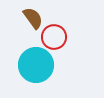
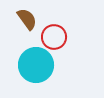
brown semicircle: moved 6 px left, 1 px down
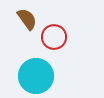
cyan circle: moved 11 px down
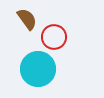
cyan circle: moved 2 px right, 7 px up
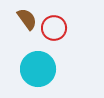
red circle: moved 9 px up
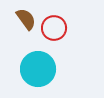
brown semicircle: moved 1 px left
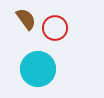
red circle: moved 1 px right
